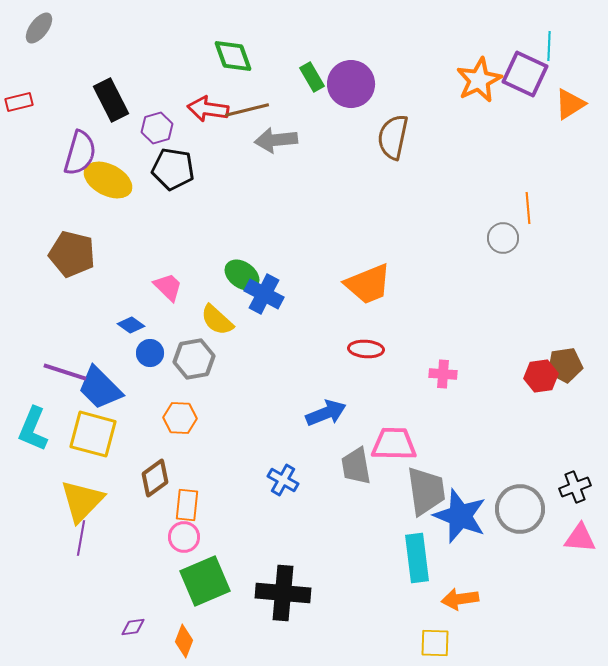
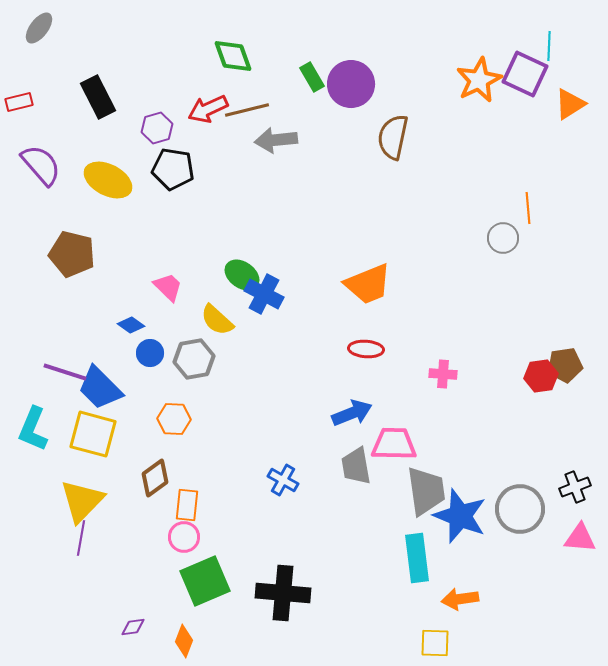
black rectangle at (111, 100): moved 13 px left, 3 px up
red arrow at (208, 109): rotated 33 degrees counterclockwise
purple semicircle at (80, 153): moved 39 px left, 12 px down; rotated 57 degrees counterclockwise
blue arrow at (326, 413): moved 26 px right
orange hexagon at (180, 418): moved 6 px left, 1 px down
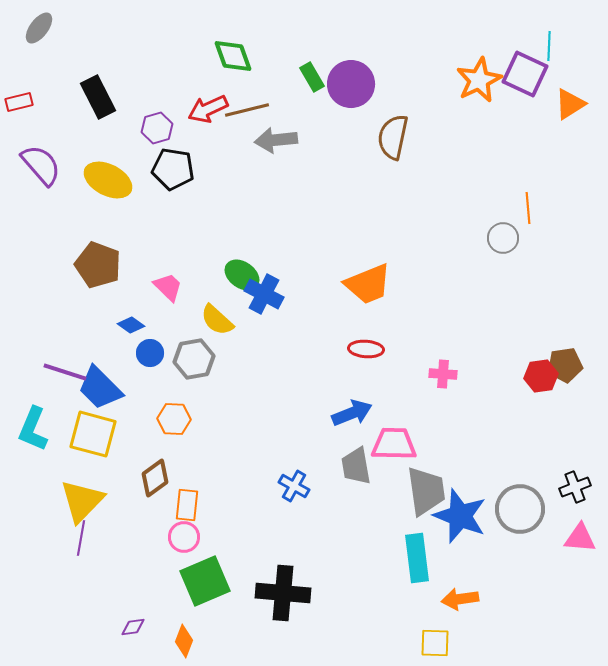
brown pentagon at (72, 254): moved 26 px right, 11 px down; rotated 6 degrees clockwise
blue cross at (283, 480): moved 11 px right, 6 px down
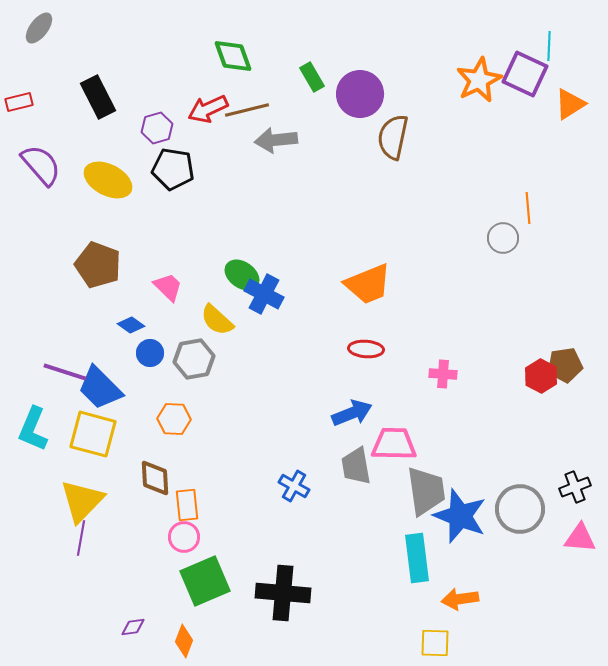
purple circle at (351, 84): moved 9 px right, 10 px down
red hexagon at (541, 376): rotated 24 degrees counterclockwise
brown diamond at (155, 478): rotated 57 degrees counterclockwise
orange rectangle at (187, 505): rotated 12 degrees counterclockwise
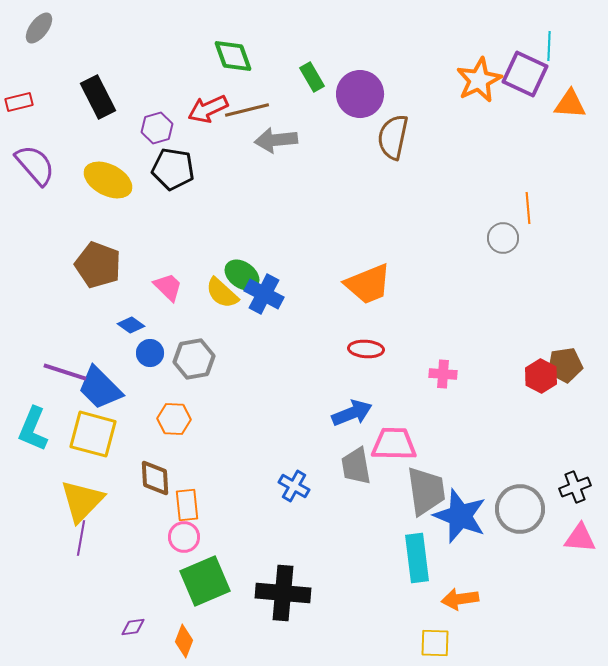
orange triangle at (570, 104): rotated 36 degrees clockwise
purple semicircle at (41, 165): moved 6 px left
yellow semicircle at (217, 320): moved 5 px right, 27 px up
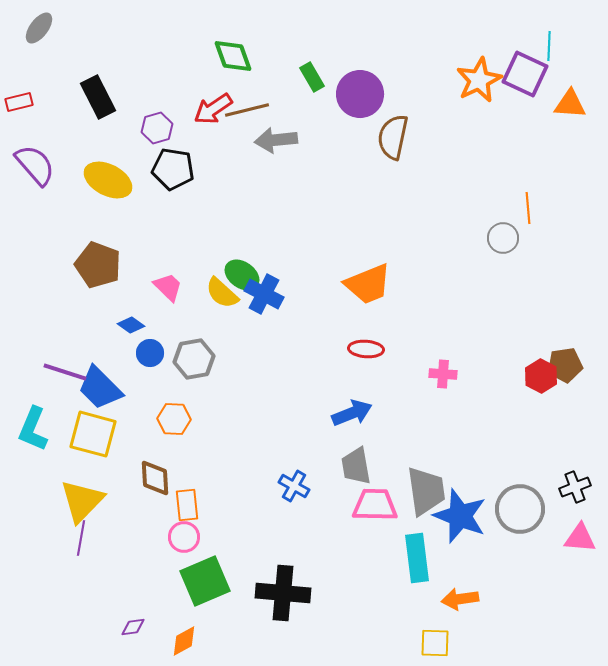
red arrow at (208, 109): moved 5 px right; rotated 9 degrees counterclockwise
pink trapezoid at (394, 444): moved 19 px left, 61 px down
orange diamond at (184, 641): rotated 40 degrees clockwise
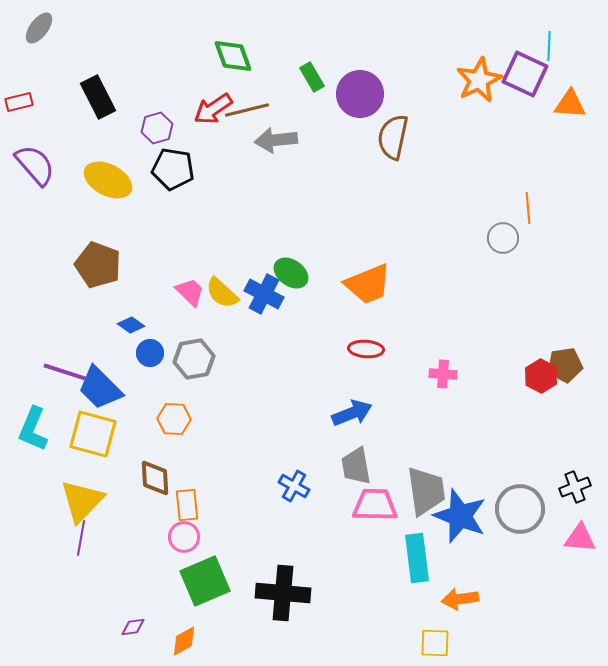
green ellipse at (242, 275): moved 49 px right, 2 px up
pink trapezoid at (168, 287): moved 22 px right, 5 px down
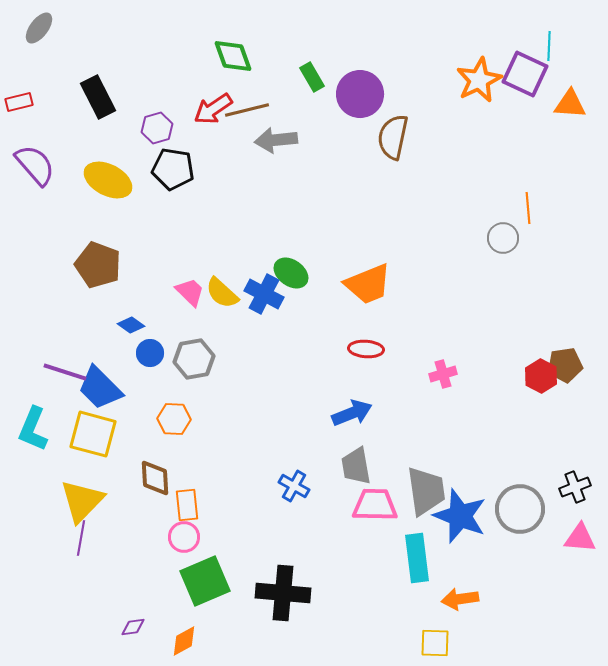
pink cross at (443, 374): rotated 20 degrees counterclockwise
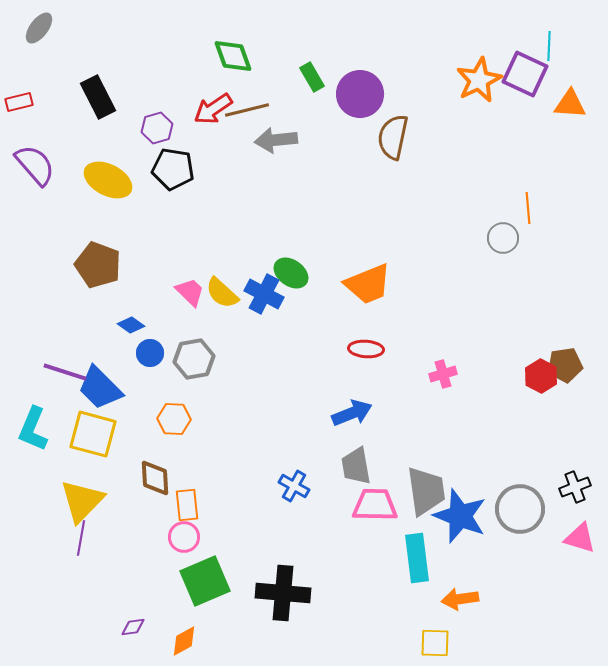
pink triangle at (580, 538): rotated 12 degrees clockwise
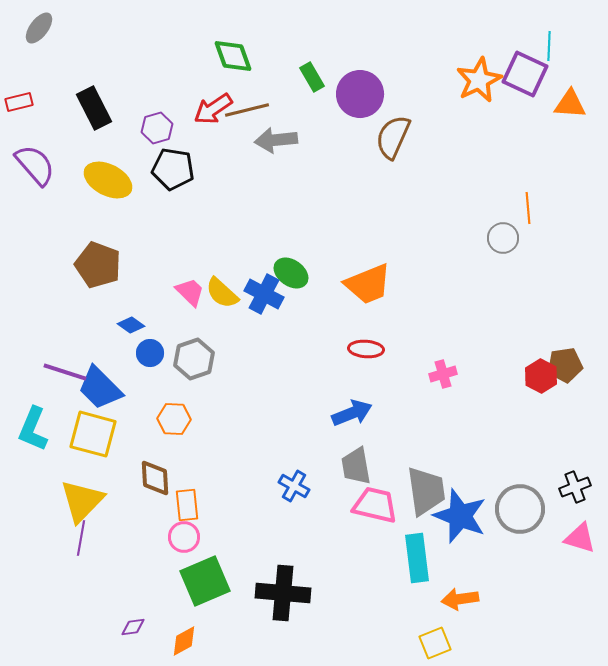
black rectangle at (98, 97): moved 4 px left, 11 px down
brown semicircle at (393, 137): rotated 12 degrees clockwise
gray hexagon at (194, 359): rotated 9 degrees counterclockwise
pink trapezoid at (375, 505): rotated 12 degrees clockwise
yellow square at (435, 643): rotated 24 degrees counterclockwise
